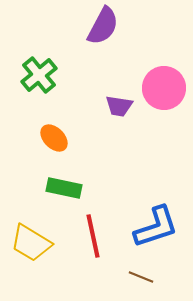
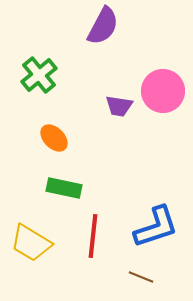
pink circle: moved 1 px left, 3 px down
red line: rotated 18 degrees clockwise
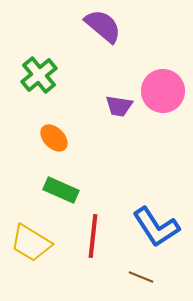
purple semicircle: rotated 78 degrees counterclockwise
green rectangle: moved 3 px left, 2 px down; rotated 12 degrees clockwise
blue L-shape: rotated 75 degrees clockwise
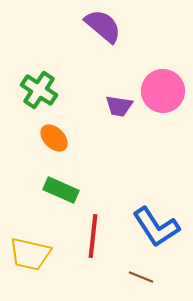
green cross: moved 15 px down; rotated 18 degrees counterclockwise
yellow trapezoid: moved 1 px left, 11 px down; rotated 18 degrees counterclockwise
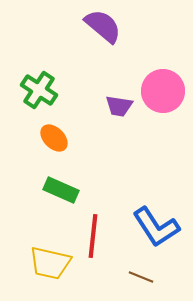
yellow trapezoid: moved 20 px right, 9 px down
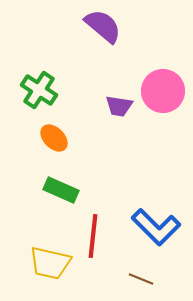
blue L-shape: rotated 12 degrees counterclockwise
brown line: moved 2 px down
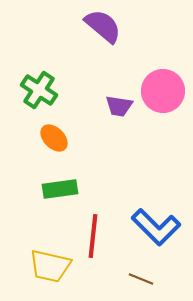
green rectangle: moved 1 px left, 1 px up; rotated 32 degrees counterclockwise
yellow trapezoid: moved 3 px down
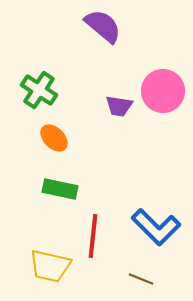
green rectangle: rotated 20 degrees clockwise
